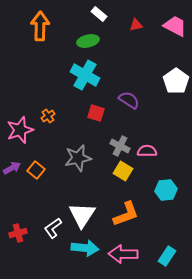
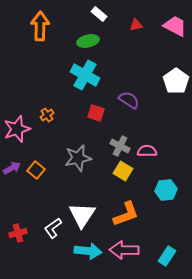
orange cross: moved 1 px left, 1 px up
pink star: moved 3 px left, 1 px up
cyan arrow: moved 3 px right, 3 px down
pink arrow: moved 1 px right, 4 px up
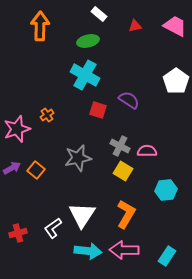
red triangle: moved 1 px left, 1 px down
red square: moved 2 px right, 3 px up
orange L-shape: rotated 40 degrees counterclockwise
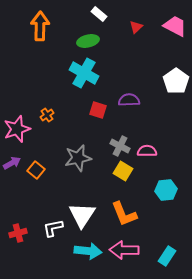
red triangle: moved 1 px right, 1 px down; rotated 32 degrees counterclockwise
cyan cross: moved 1 px left, 2 px up
purple semicircle: rotated 35 degrees counterclockwise
purple arrow: moved 5 px up
orange L-shape: moved 2 px left; rotated 128 degrees clockwise
white L-shape: rotated 25 degrees clockwise
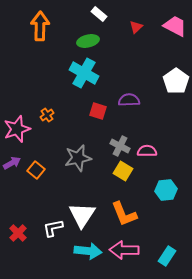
red square: moved 1 px down
red cross: rotated 30 degrees counterclockwise
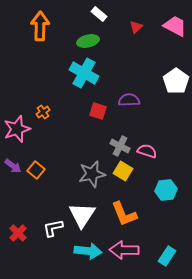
orange cross: moved 4 px left, 3 px up
pink semicircle: rotated 18 degrees clockwise
gray star: moved 14 px right, 16 px down
purple arrow: moved 1 px right, 3 px down; rotated 66 degrees clockwise
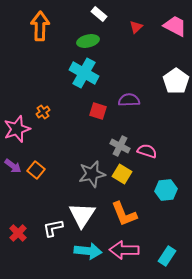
yellow square: moved 1 px left, 3 px down
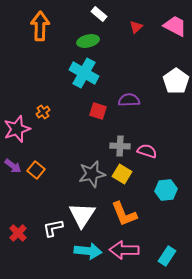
gray cross: rotated 24 degrees counterclockwise
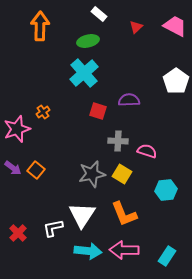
cyan cross: rotated 20 degrees clockwise
gray cross: moved 2 px left, 5 px up
purple arrow: moved 2 px down
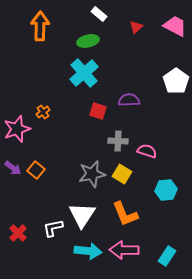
orange L-shape: moved 1 px right
